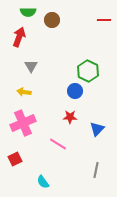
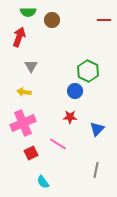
red square: moved 16 px right, 6 px up
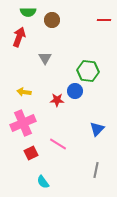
gray triangle: moved 14 px right, 8 px up
green hexagon: rotated 20 degrees counterclockwise
red star: moved 13 px left, 17 px up
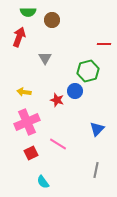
red line: moved 24 px down
green hexagon: rotated 20 degrees counterclockwise
red star: rotated 16 degrees clockwise
pink cross: moved 4 px right, 1 px up
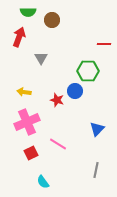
gray triangle: moved 4 px left
green hexagon: rotated 15 degrees clockwise
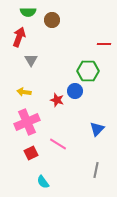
gray triangle: moved 10 px left, 2 px down
